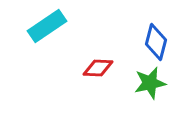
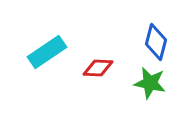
cyan rectangle: moved 26 px down
green star: rotated 24 degrees clockwise
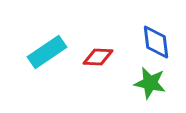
blue diamond: rotated 21 degrees counterclockwise
red diamond: moved 11 px up
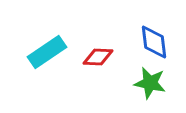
blue diamond: moved 2 px left
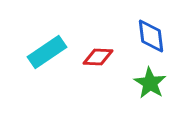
blue diamond: moved 3 px left, 6 px up
green star: rotated 20 degrees clockwise
